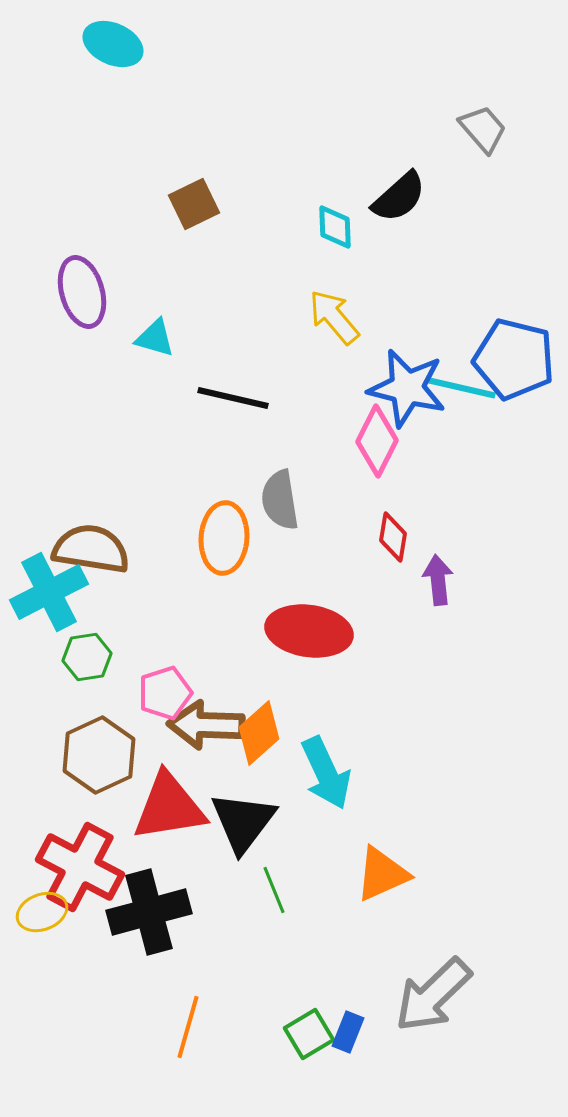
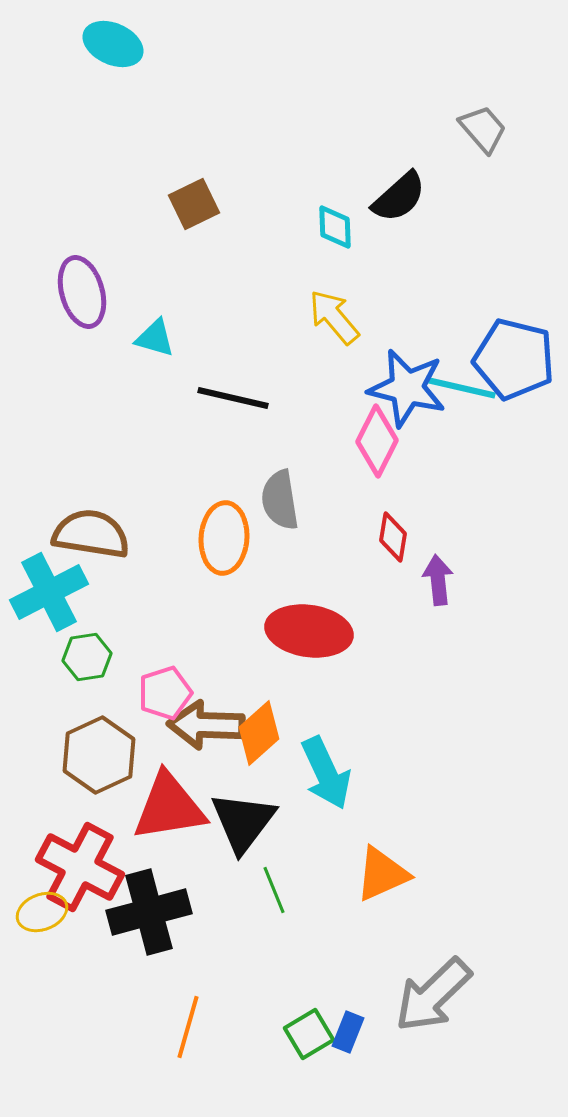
brown semicircle: moved 15 px up
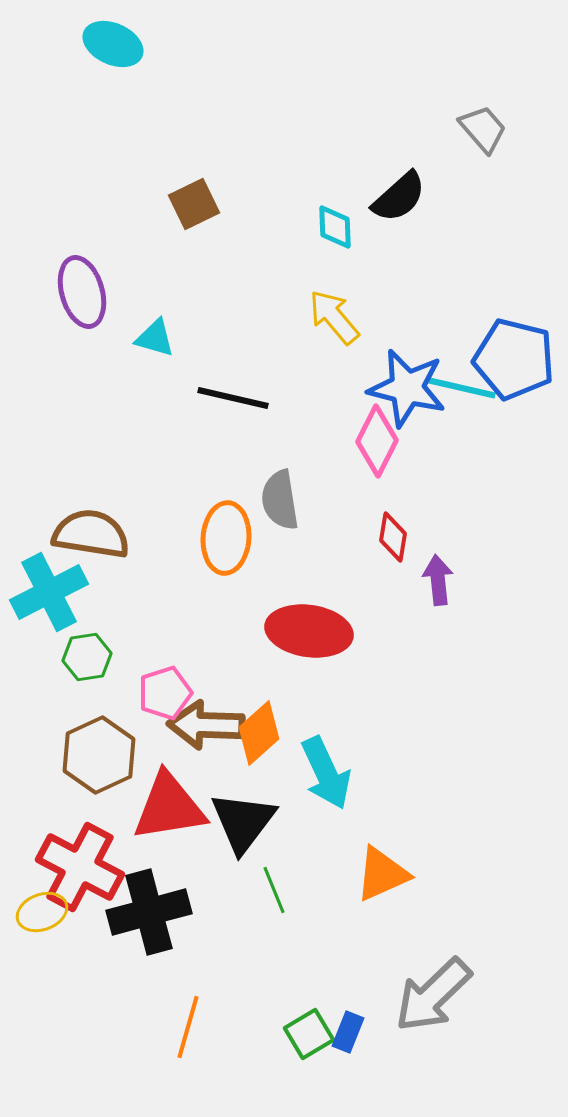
orange ellipse: moved 2 px right
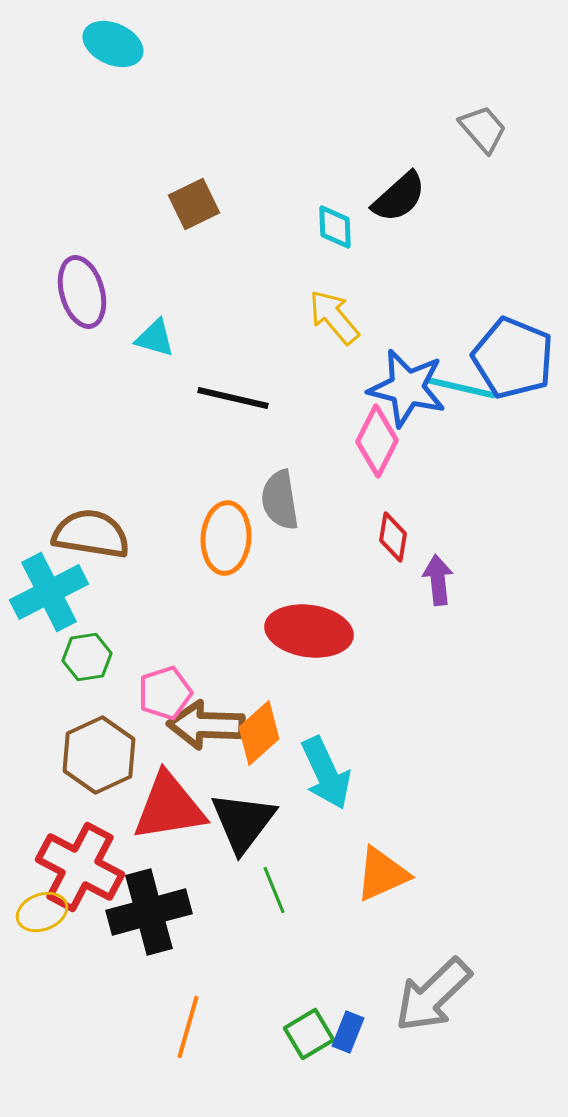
blue pentagon: moved 1 px left, 1 px up; rotated 8 degrees clockwise
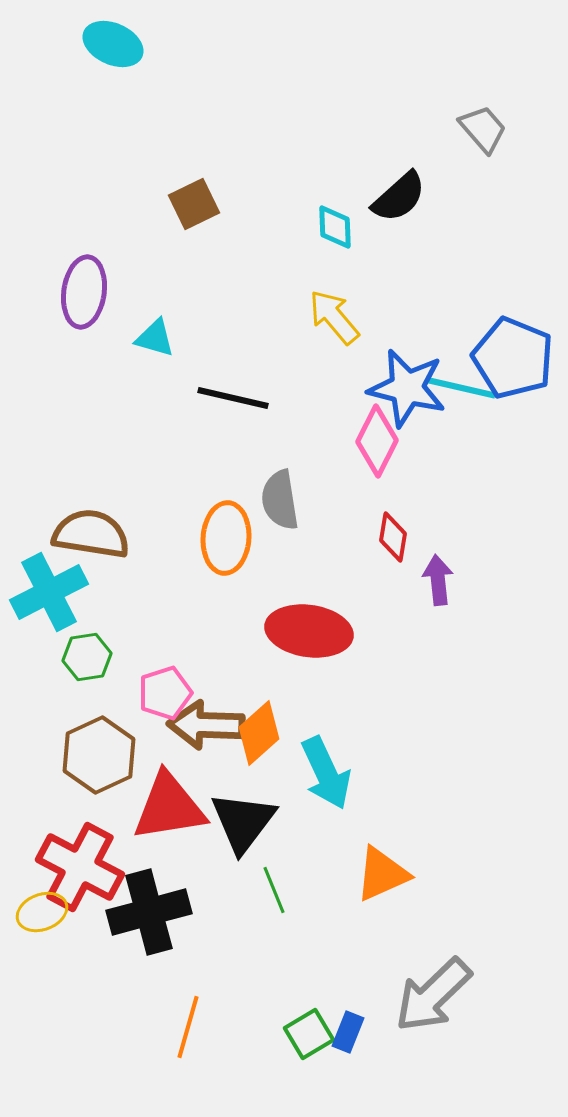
purple ellipse: moved 2 px right; rotated 24 degrees clockwise
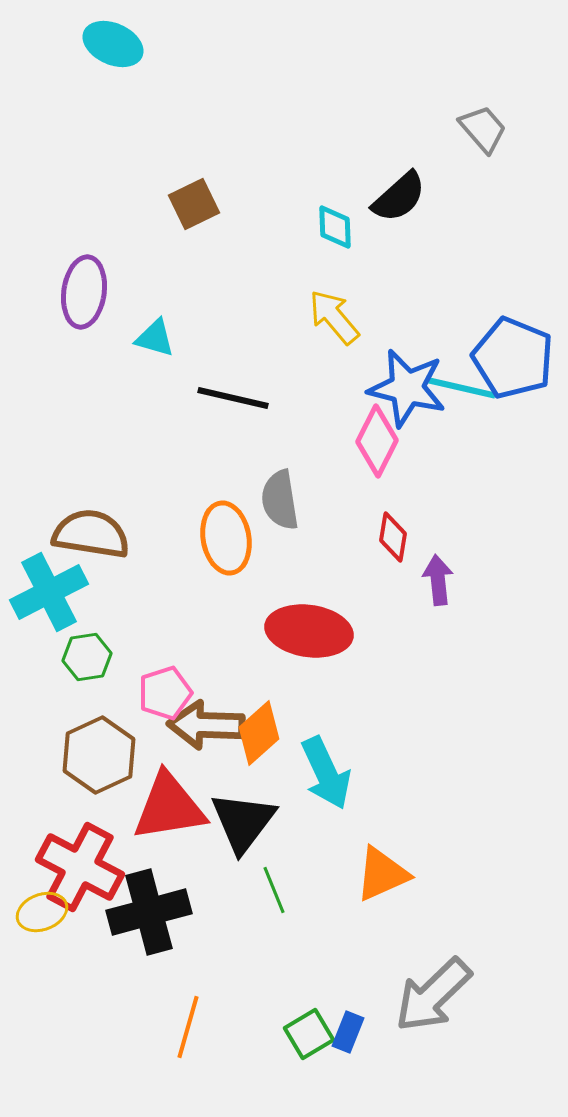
orange ellipse: rotated 14 degrees counterclockwise
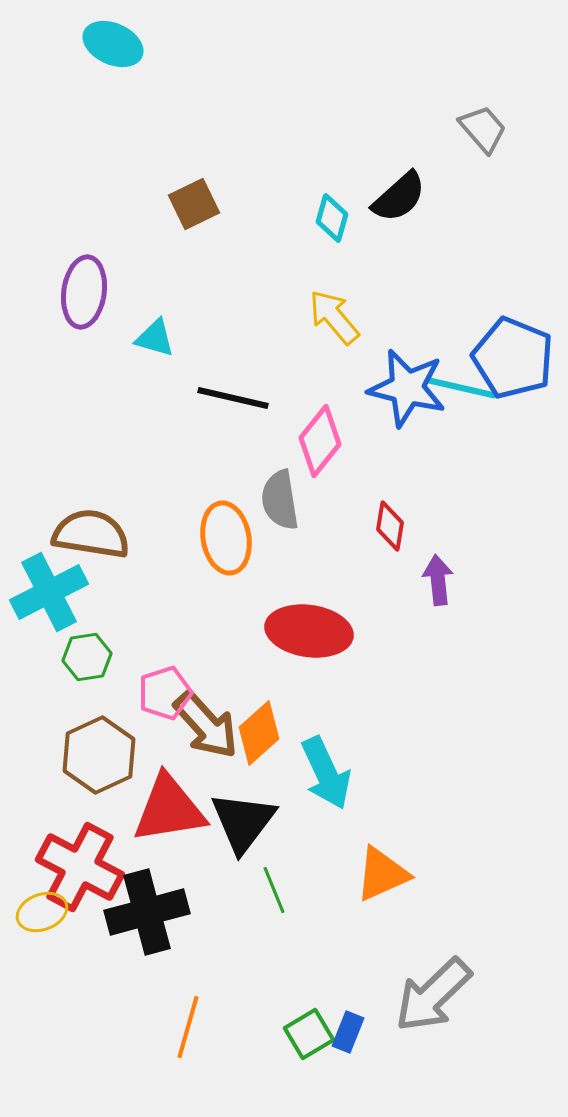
cyan diamond: moved 3 px left, 9 px up; rotated 18 degrees clockwise
pink diamond: moved 57 px left; rotated 12 degrees clockwise
red diamond: moved 3 px left, 11 px up
brown arrow: rotated 134 degrees counterclockwise
red triangle: moved 2 px down
black cross: moved 2 px left
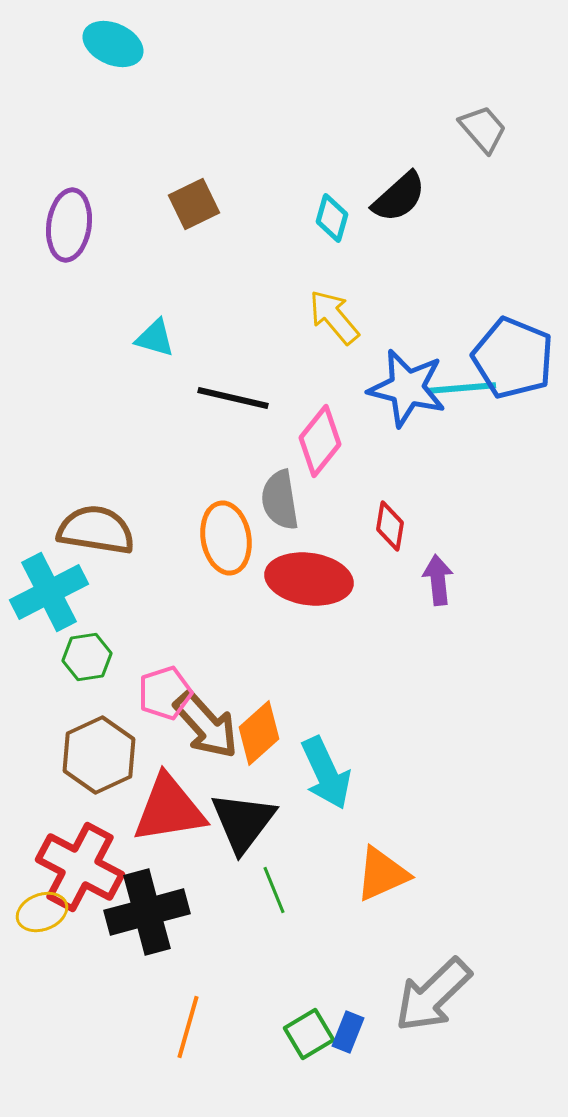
purple ellipse: moved 15 px left, 67 px up
cyan line: rotated 18 degrees counterclockwise
brown semicircle: moved 5 px right, 4 px up
red ellipse: moved 52 px up
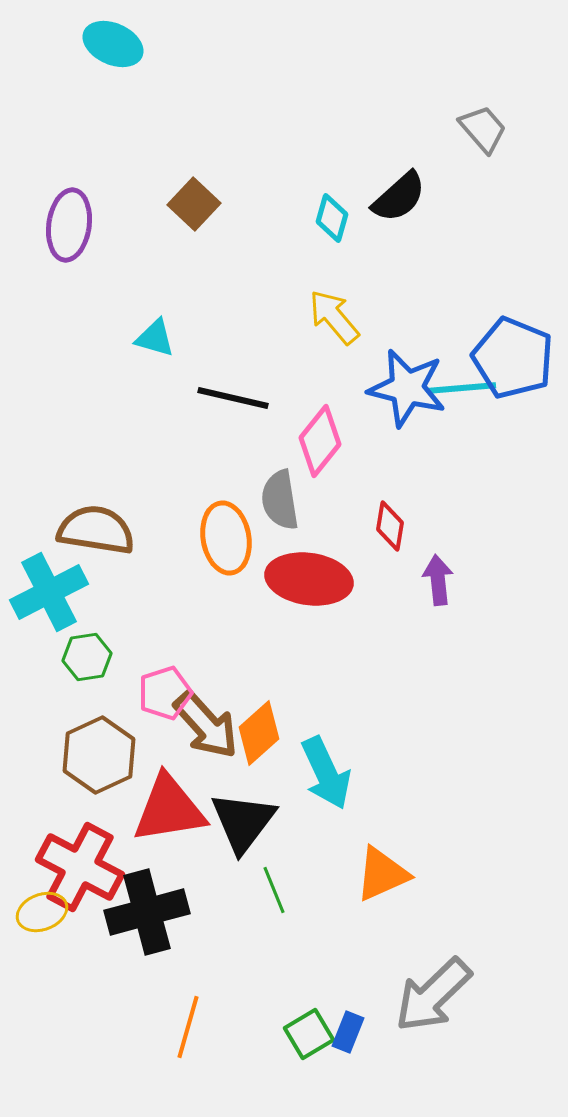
brown square: rotated 21 degrees counterclockwise
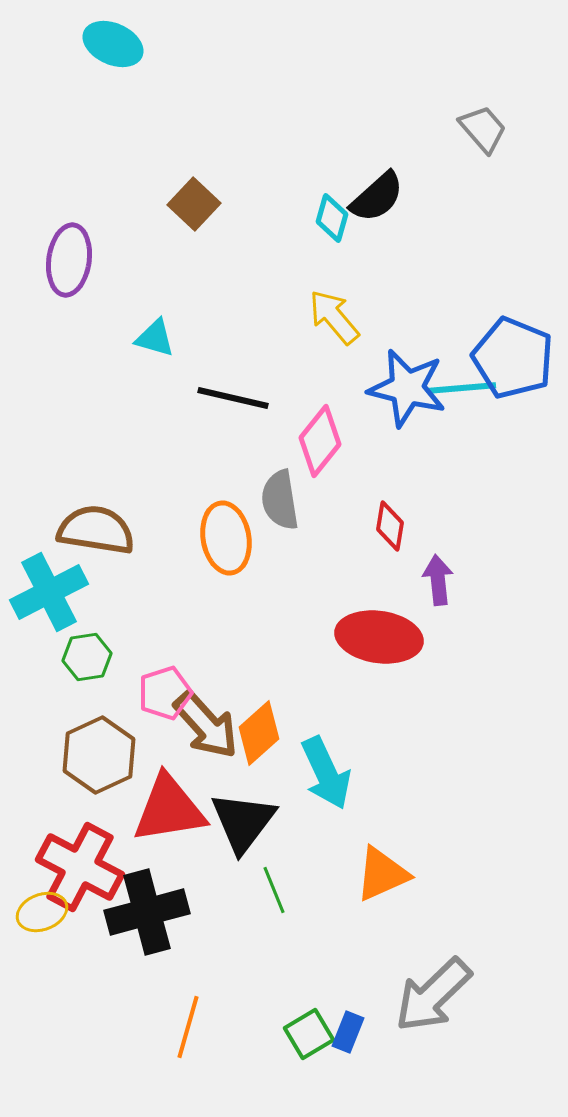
black semicircle: moved 22 px left
purple ellipse: moved 35 px down
red ellipse: moved 70 px right, 58 px down
